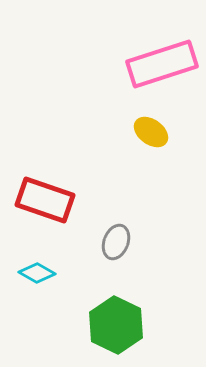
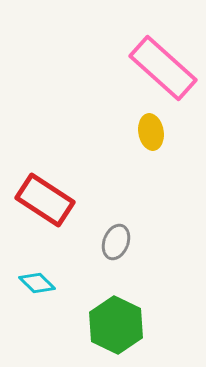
pink rectangle: moved 1 px right, 4 px down; rotated 60 degrees clockwise
yellow ellipse: rotated 44 degrees clockwise
red rectangle: rotated 14 degrees clockwise
cyan diamond: moved 10 px down; rotated 15 degrees clockwise
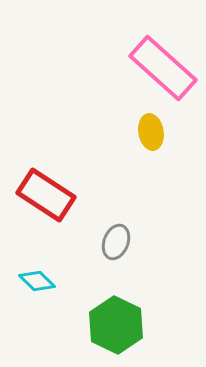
red rectangle: moved 1 px right, 5 px up
cyan diamond: moved 2 px up
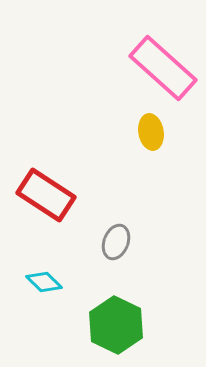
cyan diamond: moved 7 px right, 1 px down
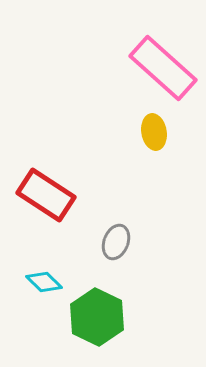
yellow ellipse: moved 3 px right
green hexagon: moved 19 px left, 8 px up
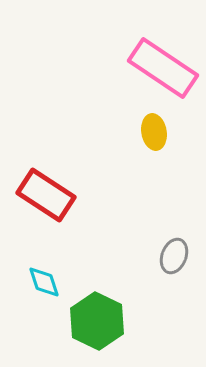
pink rectangle: rotated 8 degrees counterclockwise
gray ellipse: moved 58 px right, 14 px down
cyan diamond: rotated 27 degrees clockwise
green hexagon: moved 4 px down
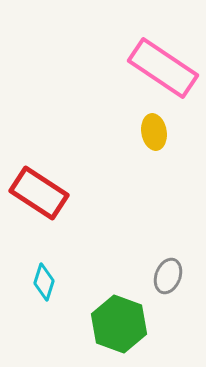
red rectangle: moved 7 px left, 2 px up
gray ellipse: moved 6 px left, 20 px down
cyan diamond: rotated 36 degrees clockwise
green hexagon: moved 22 px right, 3 px down; rotated 6 degrees counterclockwise
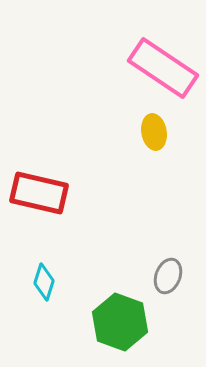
red rectangle: rotated 20 degrees counterclockwise
green hexagon: moved 1 px right, 2 px up
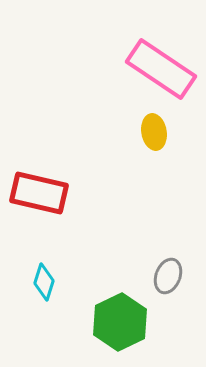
pink rectangle: moved 2 px left, 1 px down
green hexagon: rotated 14 degrees clockwise
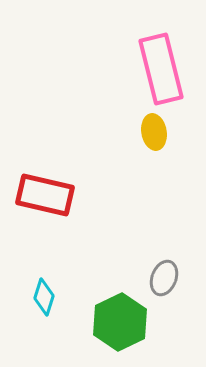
pink rectangle: rotated 42 degrees clockwise
red rectangle: moved 6 px right, 2 px down
gray ellipse: moved 4 px left, 2 px down
cyan diamond: moved 15 px down
